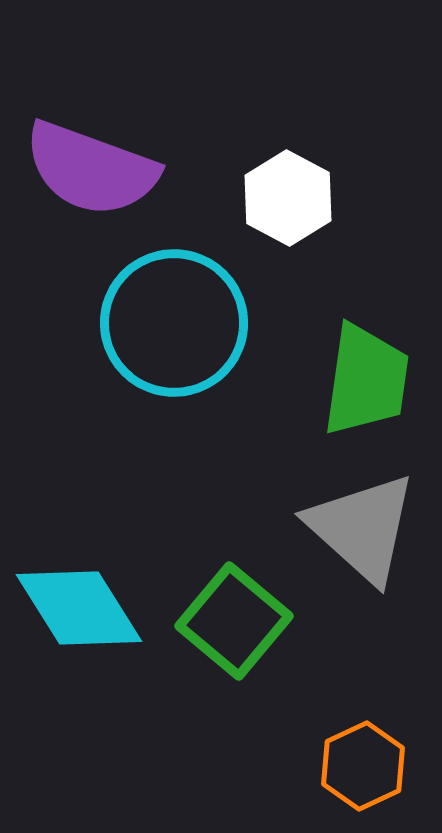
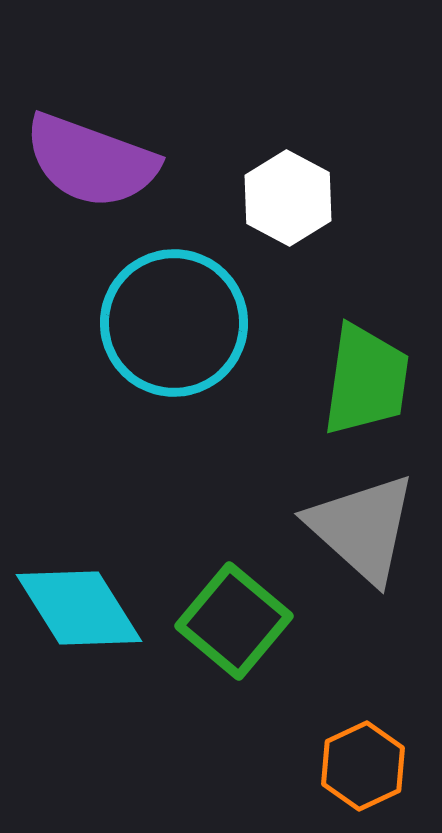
purple semicircle: moved 8 px up
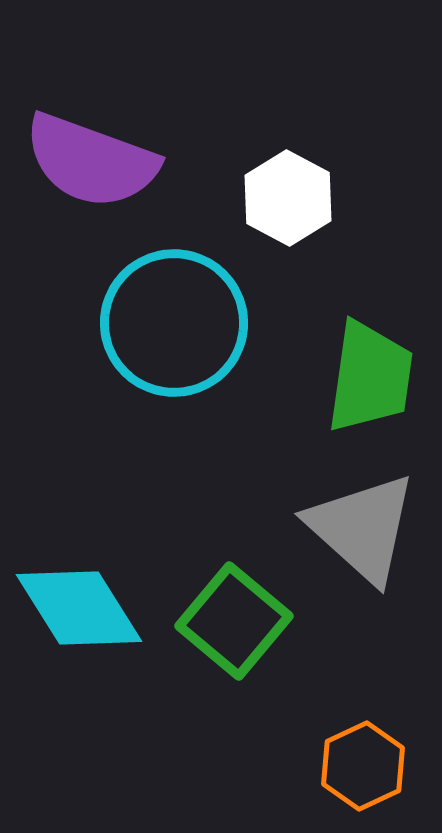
green trapezoid: moved 4 px right, 3 px up
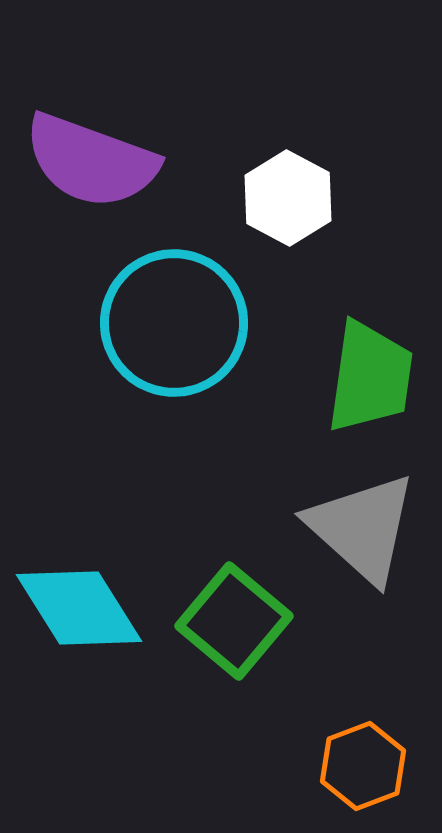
orange hexagon: rotated 4 degrees clockwise
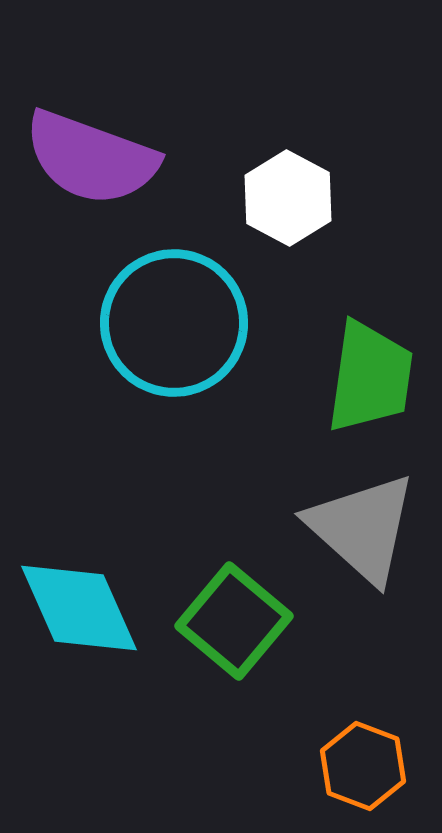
purple semicircle: moved 3 px up
cyan diamond: rotated 8 degrees clockwise
orange hexagon: rotated 18 degrees counterclockwise
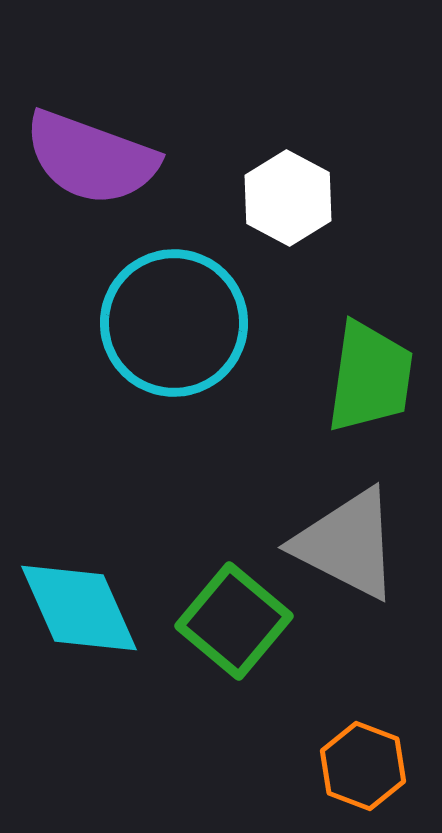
gray triangle: moved 15 px left, 16 px down; rotated 15 degrees counterclockwise
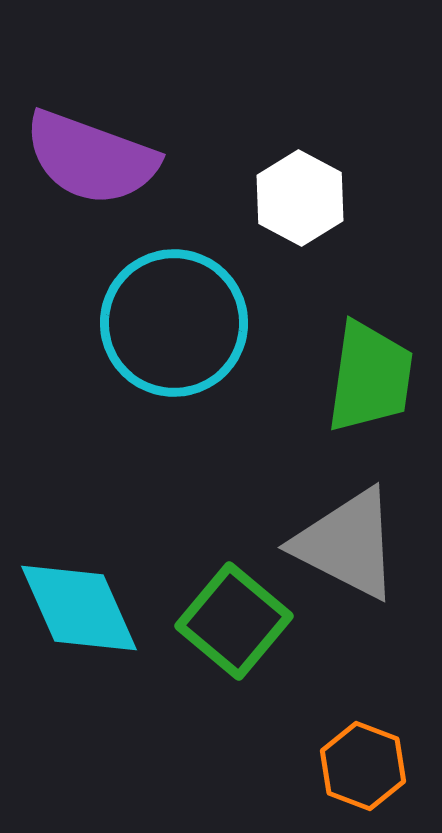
white hexagon: moved 12 px right
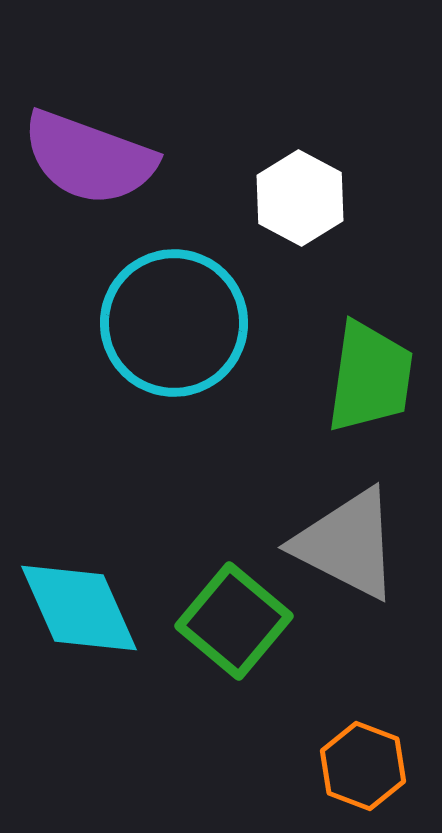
purple semicircle: moved 2 px left
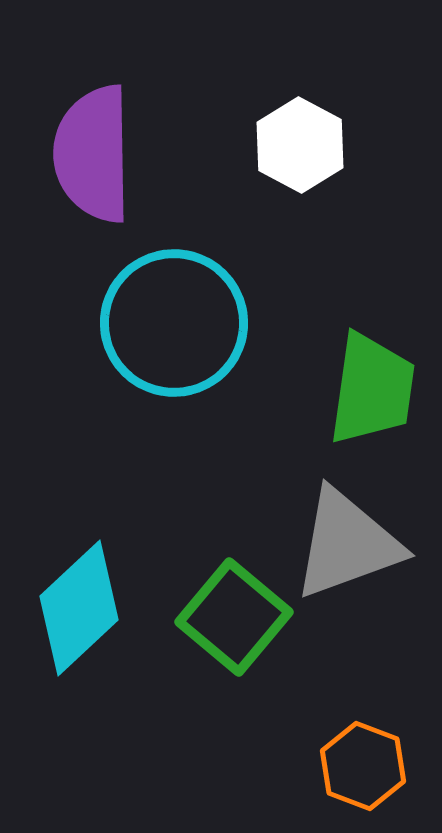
purple semicircle: moved 4 px right, 4 px up; rotated 69 degrees clockwise
white hexagon: moved 53 px up
green trapezoid: moved 2 px right, 12 px down
gray triangle: rotated 47 degrees counterclockwise
cyan diamond: rotated 71 degrees clockwise
green square: moved 4 px up
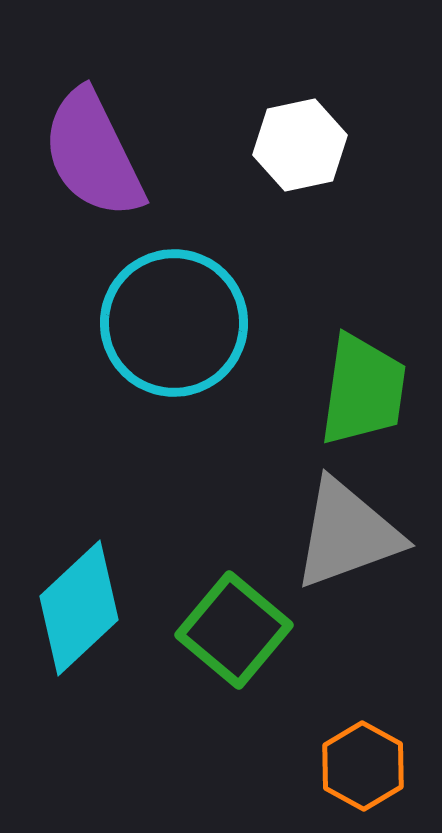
white hexagon: rotated 20 degrees clockwise
purple semicircle: rotated 25 degrees counterclockwise
green trapezoid: moved 9 px left, 1 px down
gray triangle: moved 10 px up
green square: moved 13 px down
orange hexagon: rotated 8 degrees clockwise
